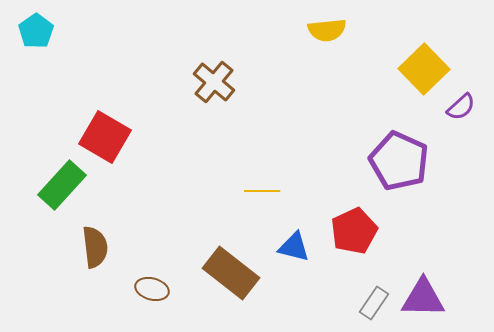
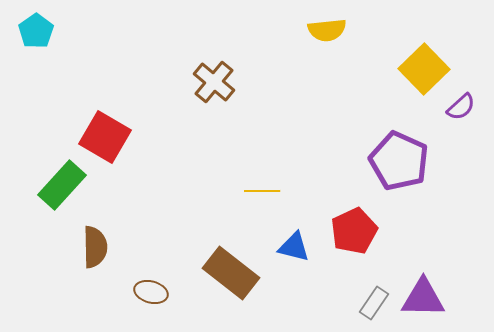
brown semicircle: rotated 6 degrees clockwise
brown ellipse: moved 1 px left, 3 px down
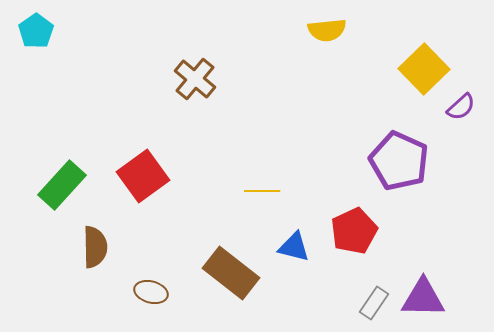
brown cross: moved 19 px left, 3 px up
red square: moved 38 px right, 39 px down; rotated 24 degrees clockwise
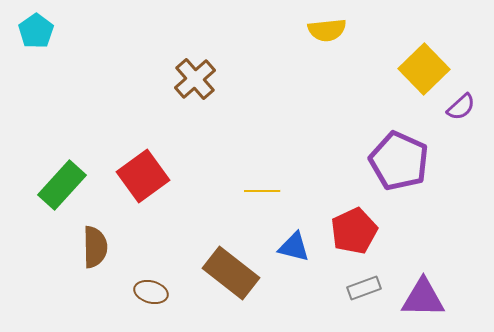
brown cross: rotated 9 degrees clockwise
gray rectangle: moved 10 px left, 15 px up; rotated 36 degrees clockwise
